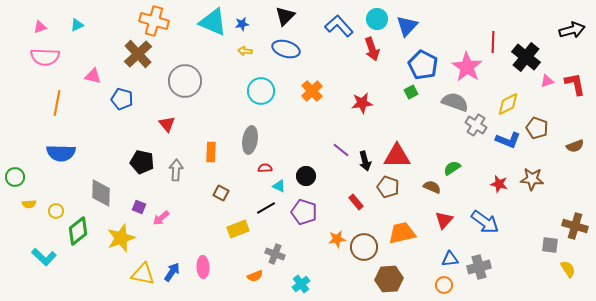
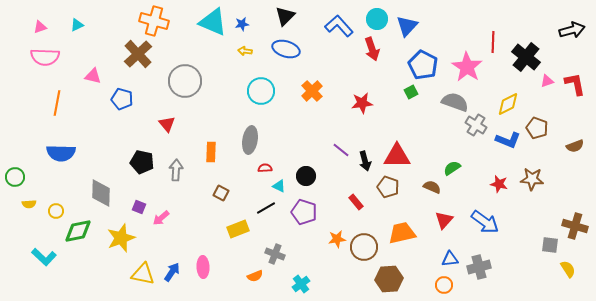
green diamond at (78, 231): rotated 28 degrees clockwise
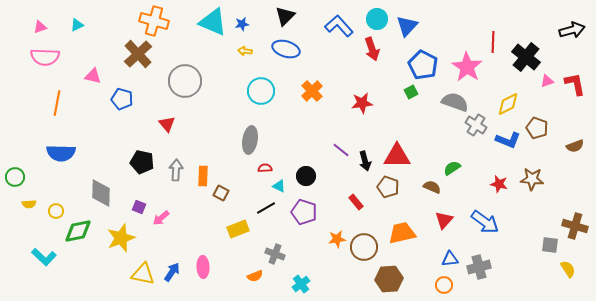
orange rectangle at (211, 152): moved 8 px left, 24 px down
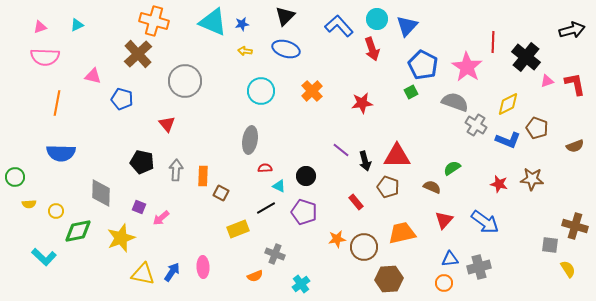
orange circle at (444, 285): moved 2 px up
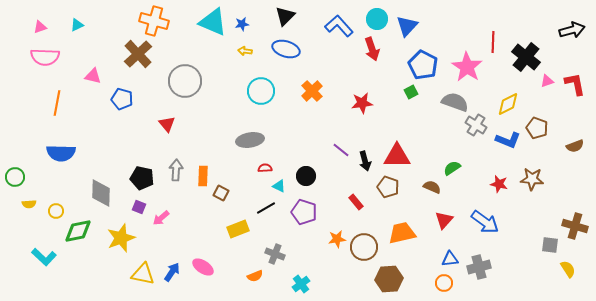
gray ellipse at (250, 140): rotated 72 degrees clockwise
black pentagon at (142, 162): moved 16 px down
pink ellipse at (203, 267): rotated 55 degrees counterclockwise
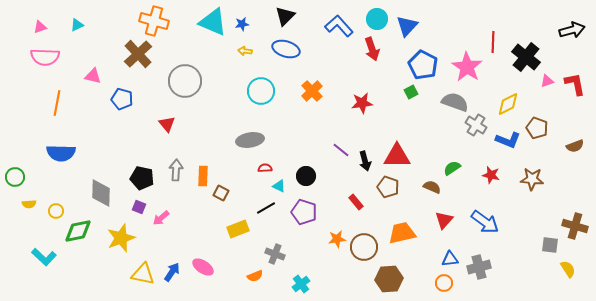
red star at (499, 184): moved 8 px left, 9 px up
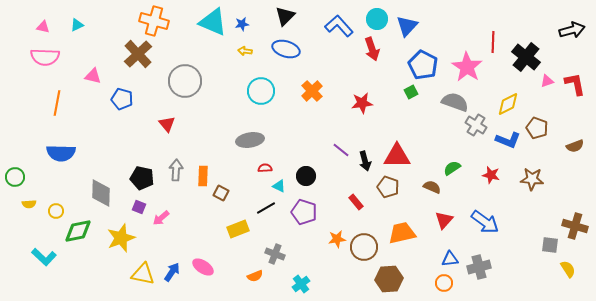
pink triangle at (40, 27): moved 3 px right; rotated 32 degrees clockwise
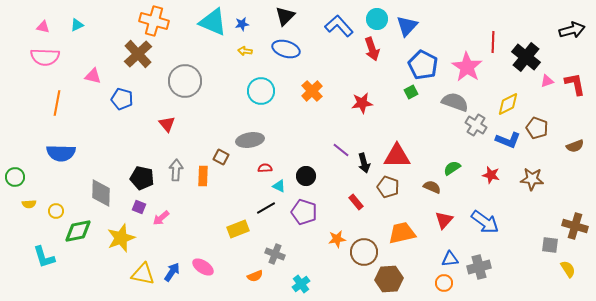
black arrow at (365, 161): moved 1 px left, 2 px down
brown square at (221, 193): moved 36 px up
brown circle at (364, 247): moved 5 px down
cyan L-shape at (44, 257): rotated 30 degrees clockwise
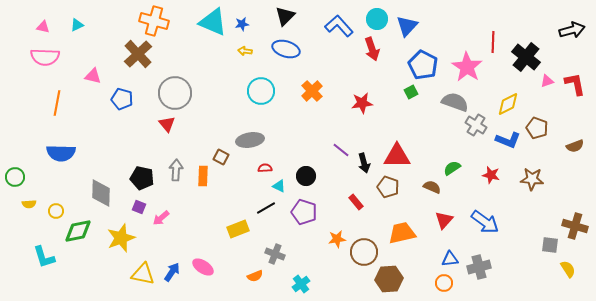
gray circle at (185, 81): moved 10 px left, 12 px down
